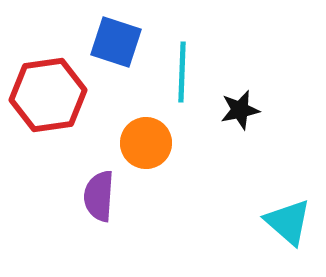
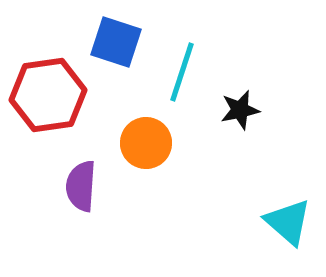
cyan line: rotated 16 degrees clockwise
purple semicircle: moved 18 px left, 10 px up
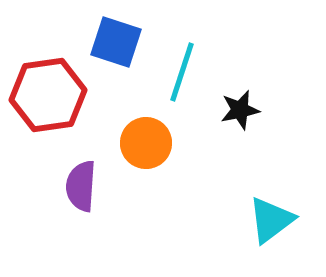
cyan triangle: moved 17 px left, 2 px up; rotated 42 degrees clockwise
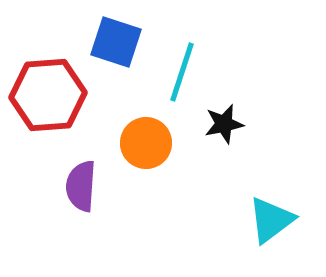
red hexagon: rotated 4 degrees clockwise
black star: moved 16 px left, 14 px down
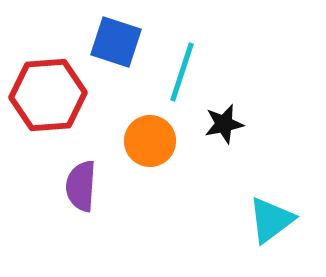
orange circle: moved 4 px right, 2 px up
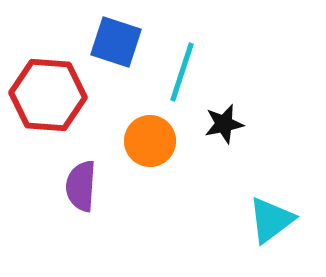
red hexagon: rotated 8 degrees clockwise
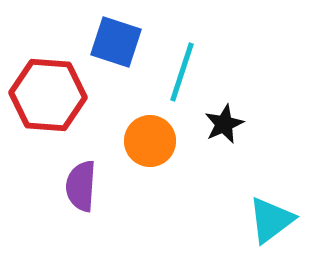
black star: rotated 12 degrees counterclockwise
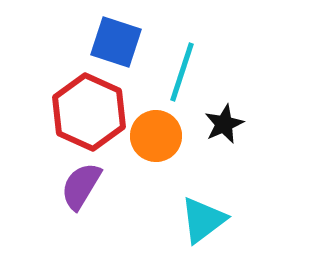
red hexagon: moved 41 px right, 17 px down; rotated 20 degrees clockwise
orange circle: moved 6 px right, 5 px up
purple semicircle: rotated 27 degrees clockwise
cyan triangle: moved 68 px left
